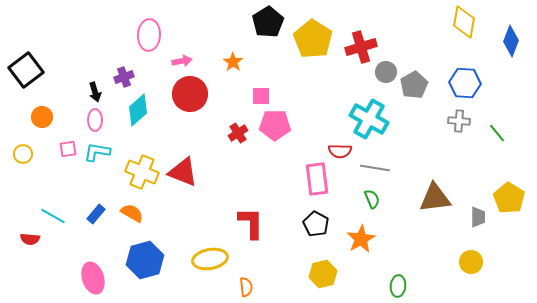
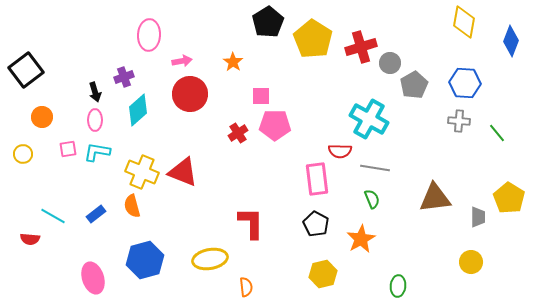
gray circle at (386, 72): moved 4 px right, 9 px up
orange semicircle at (132, 213): moved 7 px up; rotated 135 degrees counterclockwise
blue rectangle at (96, 214): rotated 12 degrees clockwise
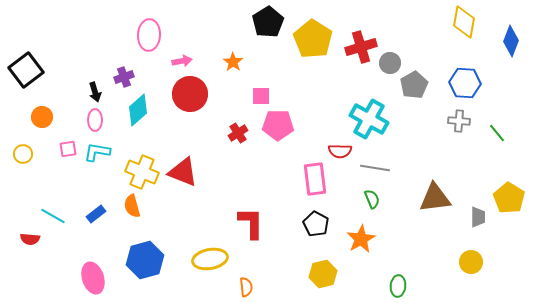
pink pentagon at (275, 125): moved 3 px right
pink rectangle at (317, 179): moved 2 px left
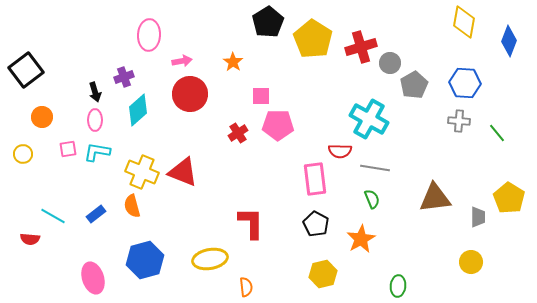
blue diamond at (511, 41): moved 2 px left
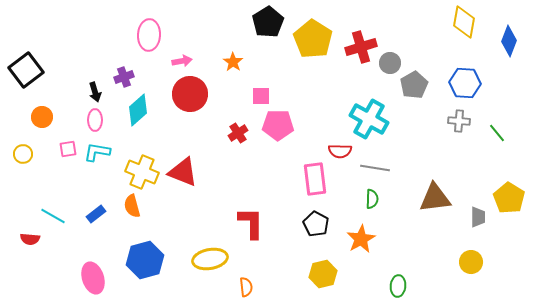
green semicircle at (372, 199): rotated 24 degrees clockwise
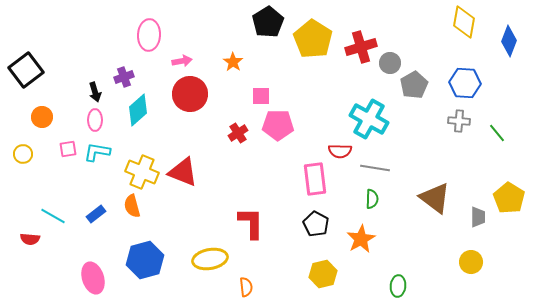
brown triangle at (435, 198): rotated 44 degrees clockwise
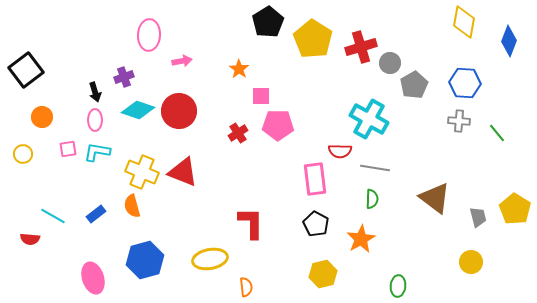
orange star at (233, 62): moved 6 px right, 7 px down
red circle at (190, 94): moved 11 px left, 17 px down
cyan diamond at (138, 110): rotated 60 degrees clockwise
yellow pentagon at (509, 198): moved 6 px right, 11 px down
gray trapezoid at (478, 217): rotated 15 degrees counterclockwise
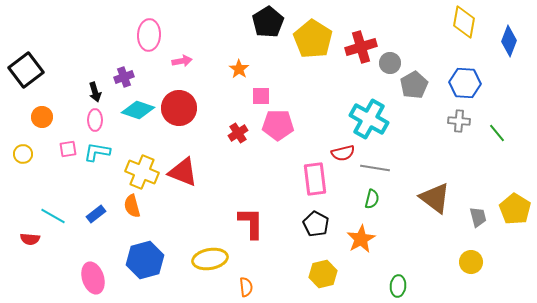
red circle at (179, 111): moved 3 px up
red semicircle at (340, 151): moved 3 px right, 2 px down; rotated 15 degrees counterclockwise
green semicircle at (372, 199): rotated 12 degrees clockwise
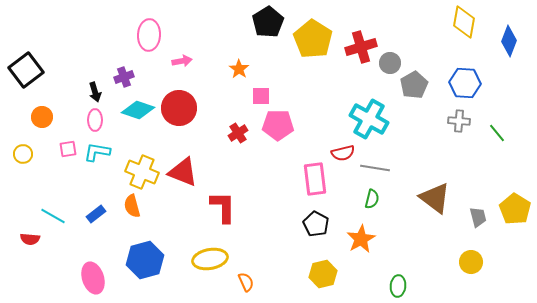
red L-shape at (251, 223): moved 28 px left, 16 px up
orange semicircle at (246, 287): moved 5 px up; rotated 18 degrees counterclockwise
